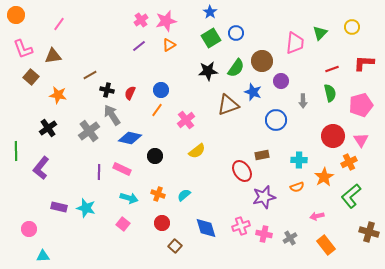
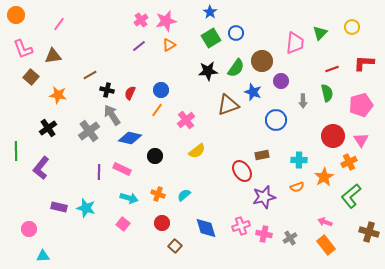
green semicircle at (330, 93): moved 3 px left
pink arrow at (317, 216): moved 8 px right, 6 px down; rotated 32 degrees clockwise
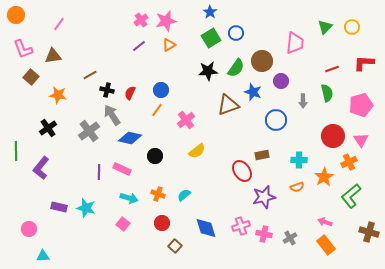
green triangle at (320, 33): moved 5 px right, 6 px up
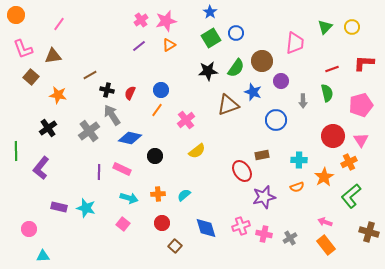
orange cross at (158, 194): rotated 24 degrees counterclockwise
